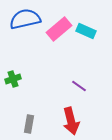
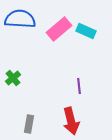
blue semicircle: moved 5 px left; rotated 16 degrees clockwise
green cross: moved 1 px up; rotated 21 degrees counterclockwise
purple line: rotated 49 degrees clockwise
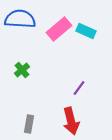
green cross: moved 9 px right, 8 px up
purple line: moved 2 px down; rotated 42 degrees clockwise
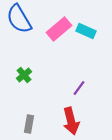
blue semicircle: moved 1 px left; rotated 124 degrees counterclockwise
green cross: moved 2 px right, 5 px down
